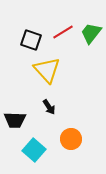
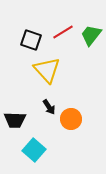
green trapezoid: moved 2 px down
orange circle: moved 20 px up
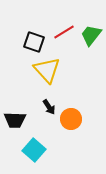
red line: moved 1 px right
black square: moved 3 px right, 2 px down
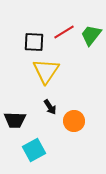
black square: rotated 15 degrees counterclockwise
yellow triangle: moved 1 px left, 1 px down; rotated 16 degrees clockwise
black arrow: moved 1 px right
orange circle: moved 3 px right, 2 px down
cyan square: rotated 20 degrees clockwise
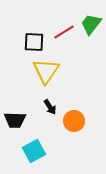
green trapezoid: moved 11 px up
cyan square: moved 1 px down
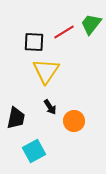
black trapezoid: moved 1 px right, 2 px up; rotated 80 degrees counterclockwise
